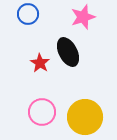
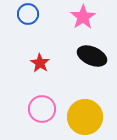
pink star: rotated 15 degrees counterclockwise
black ellipse: moved 24 px right, 4 px down; rotated 40 degrees counterclockwise
pink circle: moved 3 px up
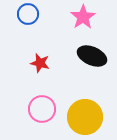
red star: rotated 18 degrees counterclockwise
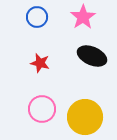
blue circle: moved 9 px right, 3 px down
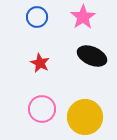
red star: rotated 12 degrees clockwise
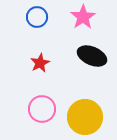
red star: rotated 18 degrees clockwise
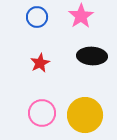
pink star: moved 2 px left, 1 px up
black ellipse: rotated 20 degrees counterclockwise
pink circle: moved 4 px down
yellow circle: moved 2 px up
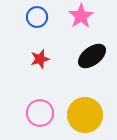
black ellipse: rotated 40 degrees counterclockwise
red star: moved 4 px up; rotated 12 degrees clockwise
pink circle: moved 2 px left
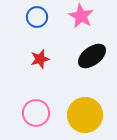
pink star: rotated 10 degrees counterclockwise
pink circle: moved 4 px left
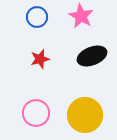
black ellipse: rotated 16 degrees clockwise
